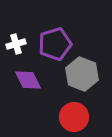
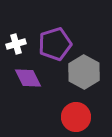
gray hexagon: moved 2 px right, 2 px up; rotated 8 degrees clockwise
purple diamond: moved 2 px up
red circle: moved 2 px right
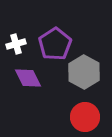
purple pentagon: rotated 16 degrees counterclockwise
red circle: moved 9 px right
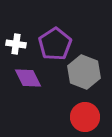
white cross: rotated 24 degrees clockwise
gray hexagon: rotated 8 degrees counterclockwise
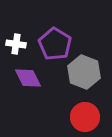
purple pentagon: rotated 8 degrees counterclockwise
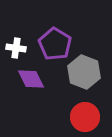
white cross: moved 4 px down
purple diamond: moved 3 px right, 1 px down
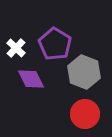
white cross: rotated 36 degrees clockwise
red circle: moved 3 px up
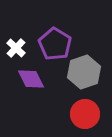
gray hexagon: rotated 20 degrees clockwise
